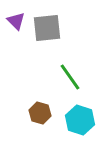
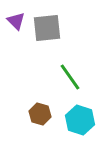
brown hexagon: moved 1 px down
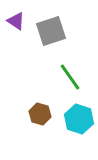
purple triangle: rotated 12 degrees counterclockwise
gray square: moved 4 px right, 3 px down; rotated 12 degrees counterclockwise
cyan hexagon: moved 1 px left, 1 px up
